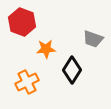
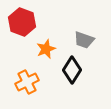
gray trapezoid: moved 9 px left, 1 px down
orange star: rotated 18 degrees counterclockwise
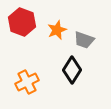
orange star: moved 11 px right, 19 px up
